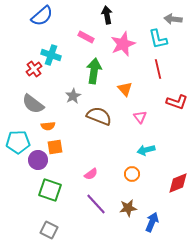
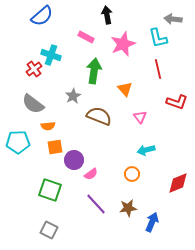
cyan L-shape: moved 1 px up
purple circle: moved 36 px right
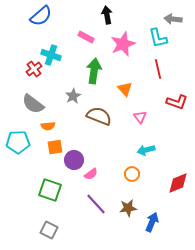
blue semicircle: moved 1 px left
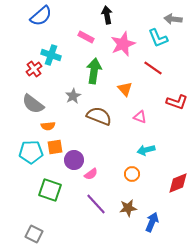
cyan L-shape: rotated 10 degrees counterclockwise
red line: moved 5 px left, 1 px up; rotated 42 degrees counterclockwise
pink triangle: rotated 32 degrees counterclockwise
cyan pentagon: moved 13 px right, 10 px down
gray square: moved 15 px left, 4 px down
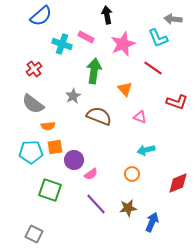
cyan cross: moved 11 px right, 11 px up
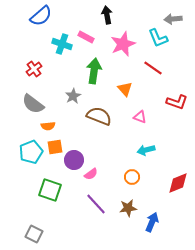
gray arrow: rotated 12 degrees counterclockwise
cyan pentagon: rotated 20 degrees counterclockwise
orange circle: moved 3 px down
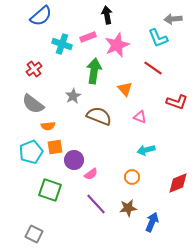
pink rectangle: moved 2 px right; rotated 49 degrees counterclockwise
pink star: moved 6 px left, 1 px down
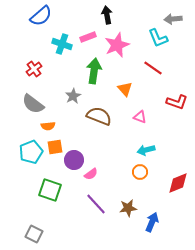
orange circle: moved 8 px right, 5 px up
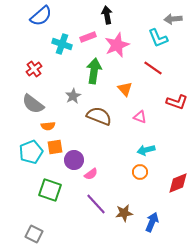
brown star: moved 4 px left, 5 px down
